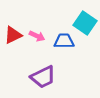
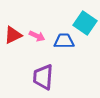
purple trapezoid: rotated 120 degrees clockwise
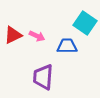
blue trapezoid: moved 3 px right, 5 px down
